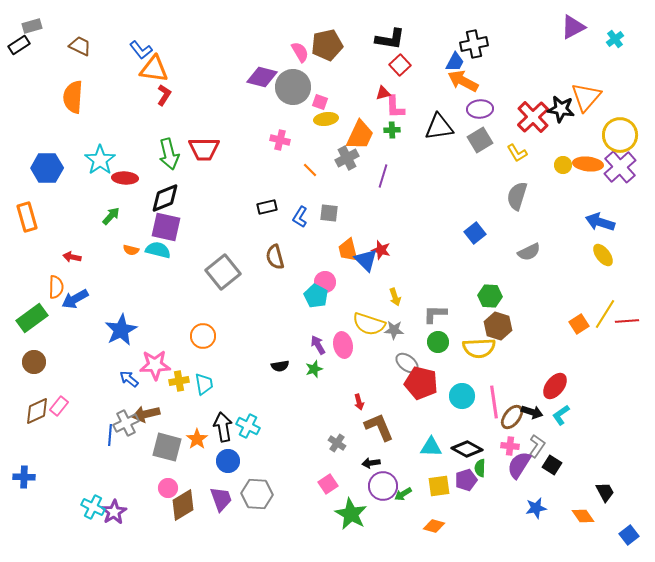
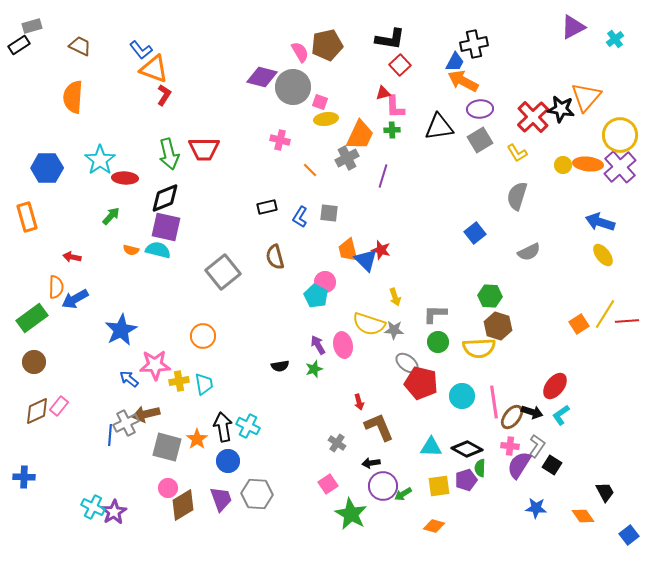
orange triangle at (154, 69): rotated 12 degrees clockwise
blue star at (536, 508): rotated 15 degrees clockwise
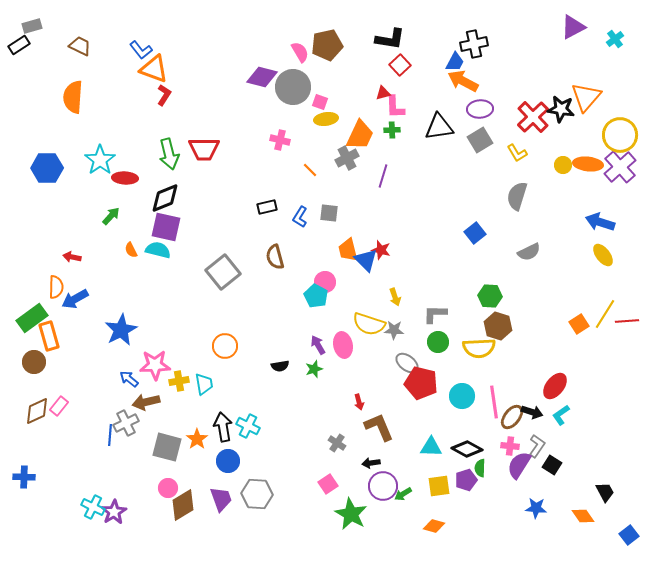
orange rectangle at (27, 217): moved 22 px right, 119 px down
orange semicircle at (131, 250): rotated 49 degrees clockwise
orange circle at (203, 336): moved 22 px right, 10 px down
brown arrow at (146, 414): moved 12 px up
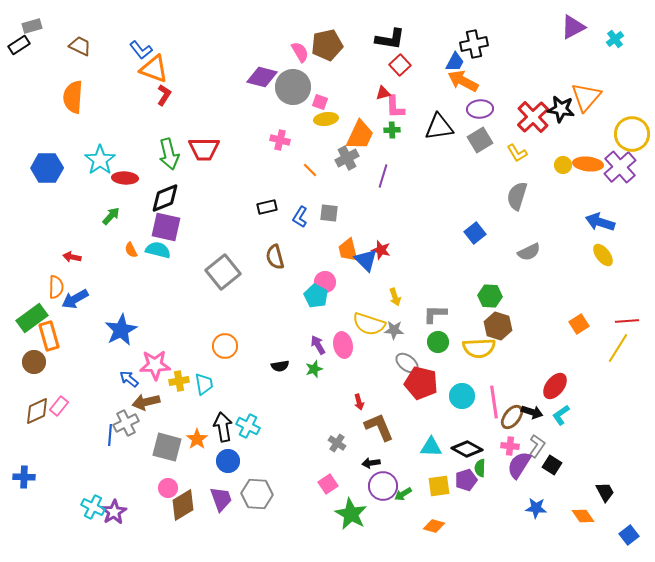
yellow circle at (620, 135): moved 12 px right, 1 px up
yellow line at (605, 314): moved 13 px right, 34 px down
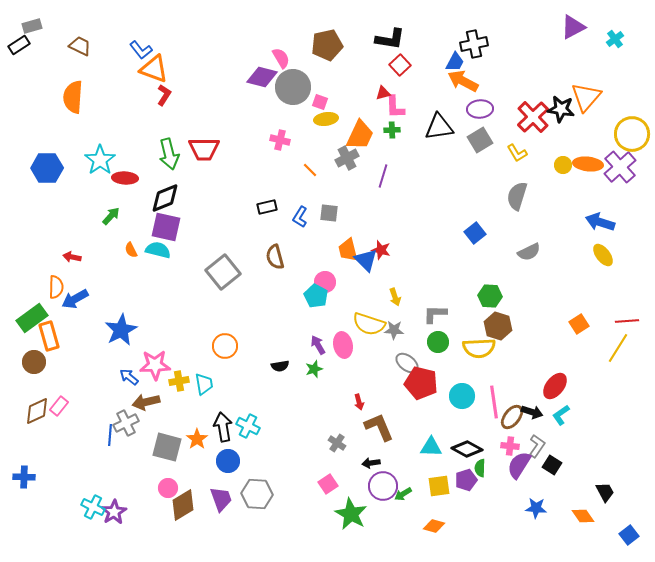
pink semicircle at (300, 52): moved 19 px left, 6 px down
blue arrow at (129, 379): moved 2 px up
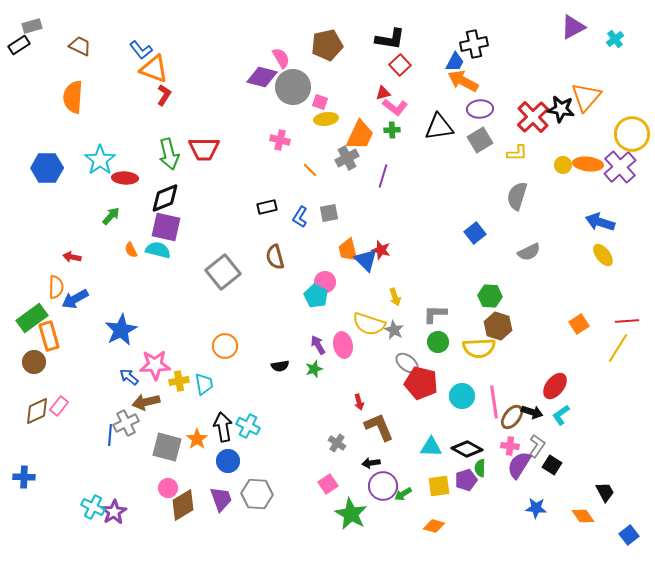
pink L-shape at (395, 107): rotated 50 degrees counterclockwise
yellow L-shape at (517, 153): rotated 60 degrees counterclockwise
gray square at (329, 213): rotated 18 degrees counterclockwise
gray star at (394, 330): rotated 24 degrees clockwise
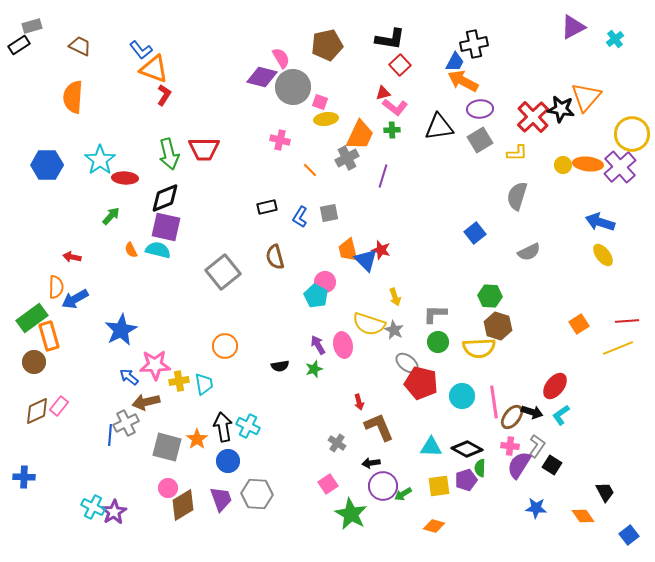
blue hexagon at (47, 168): moved 3 px up
yellow line at (618, 348): rotated 36 degrees clockwise
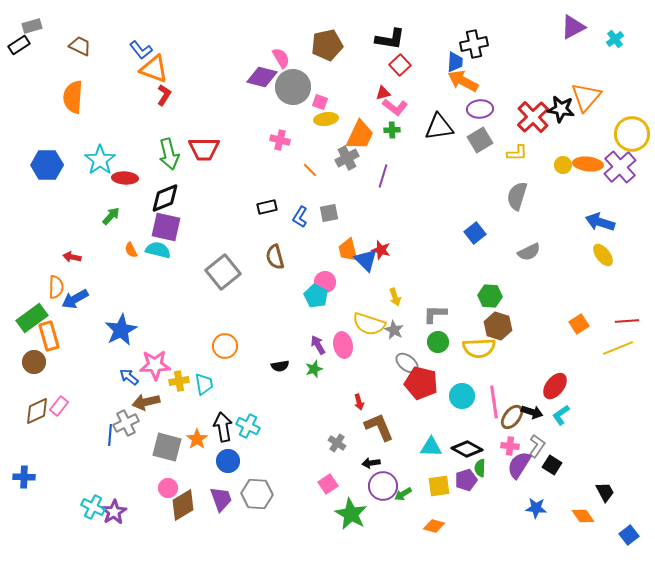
blue trapezoid at (455, 62): rotated 25 degrees counterclockwise
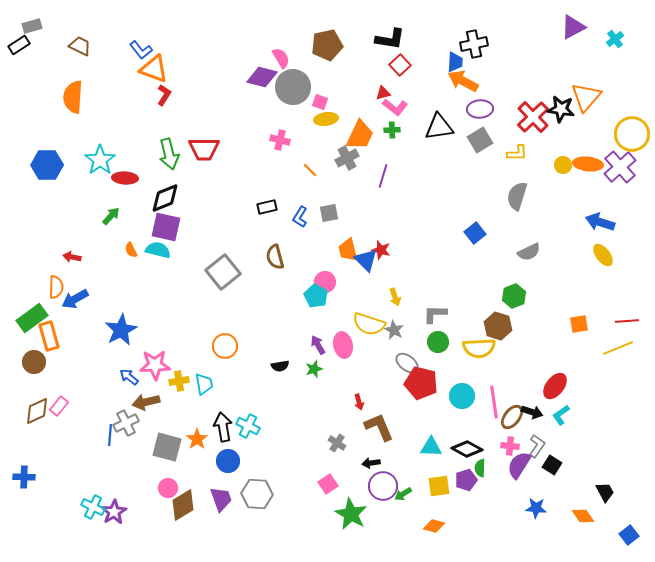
green hexagon at (490, 296): moved 24 px right; rotated 25 degrees counterclockwise
orange square at (579, 324): rotated 24 degrees clockwise
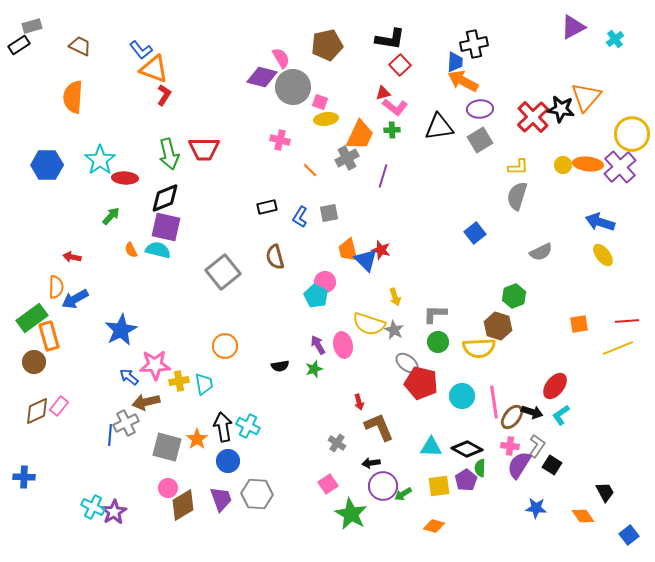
yellow L-shape at (517, 153): moved 1 px right, 14 px down
gray semicircle at (529, 252): moved 12 px right
purple pentagon at (466, 480): rotated 15 degrees counterclockwise
